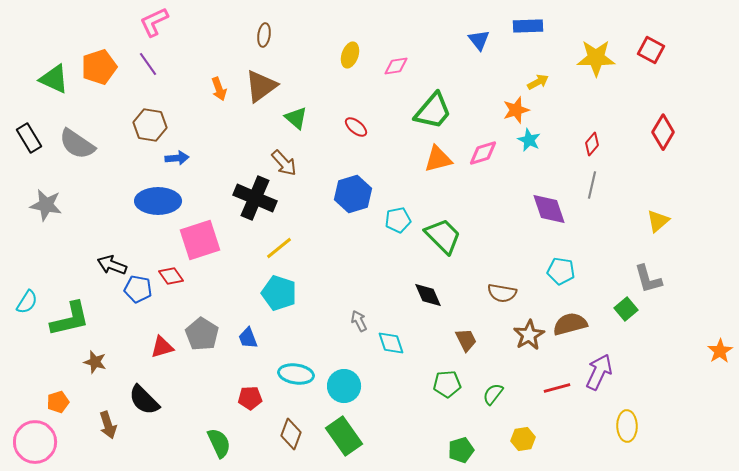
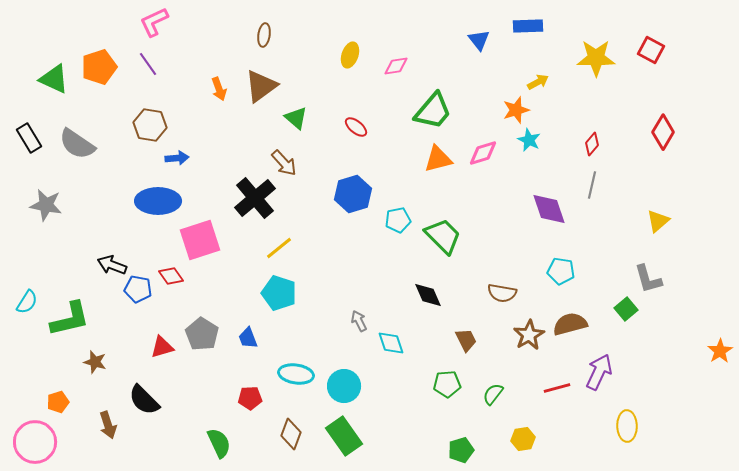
black cross at (255, 198): rotated 27 degrees clockwise
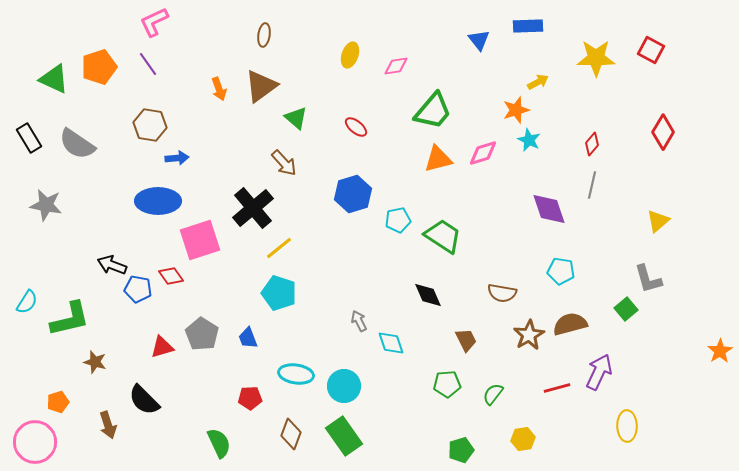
black cross at (255, 198): moved 2 px left, 10 px down
green trapezoid at (443, 236): rotated 12 degrees counterclockwise
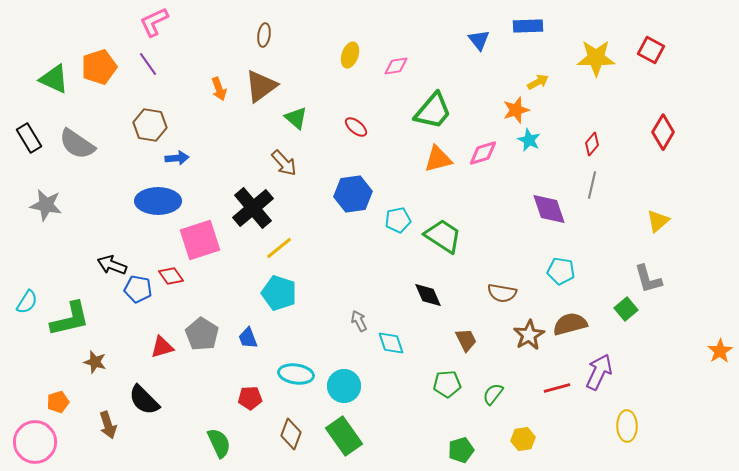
blue hexagon at (353, 194): rotated 9 degrees clockwise
